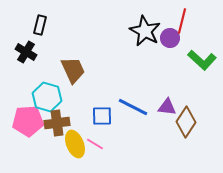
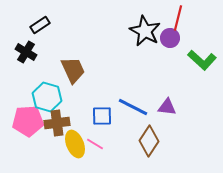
red line: moved 4 px left, 3 px up
black rectangle: rotated 42 degrees clockwise
brown diamond: moved 37 px left, 19 px down
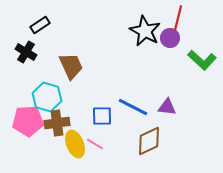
brown trapezoid: moved 2 px left, 4 px up
brown diamond: rotated 32 degrees clockwise
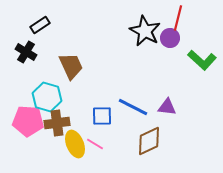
pink pentagon: rotated 8 degrees clockwise
